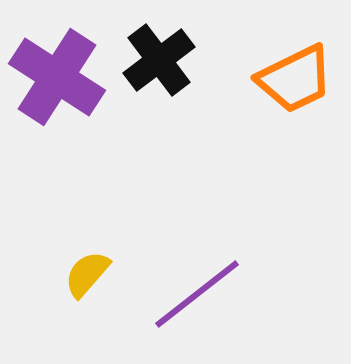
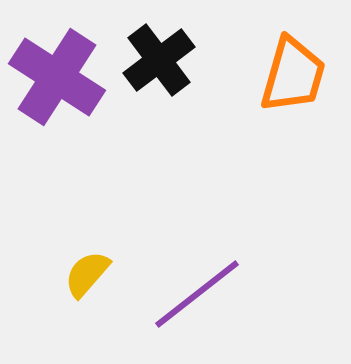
orange trapezoid: moved 2 px left, 4 px up; rotated 48 degrees counterclockwise
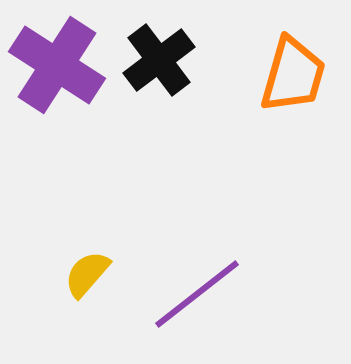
purple cross: moved 12 px up
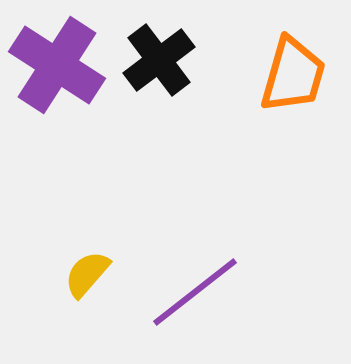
purple line: moved 2 px left, 2 px up
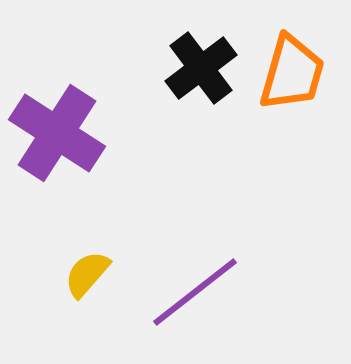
black cross: moved 42 px right, 8 px down
purple cross: moved 68 px down
orange trapezoid: moved 1 px left, 2 px up
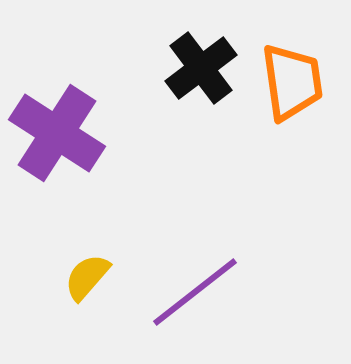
orange trapezoid: moved 9 px down; rotated 24 degrees counterclockwise
yellow semicircle: moved 3 px down
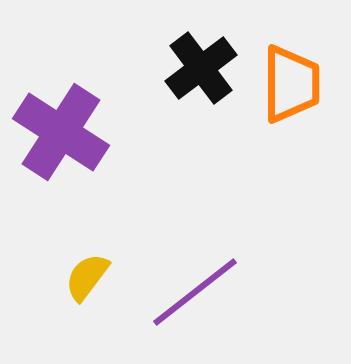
orange trapezoid: moved 1 px left, 2 px down; rotated 8 degrees clockwise
purple cross: moved 4 px right, 1 px up
yellow semicircle: rotated 4 degrees counterclockwise
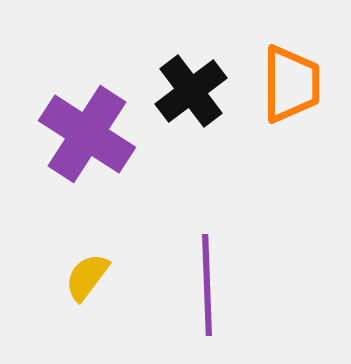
black cross: moved 10 px left, 23 px down
purple cross: moved 26 px right, 2 px down
purple line: moved 12 px right, 7 px up; rotated 54 degrees counterclockwise
